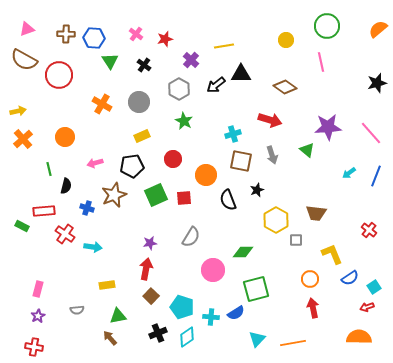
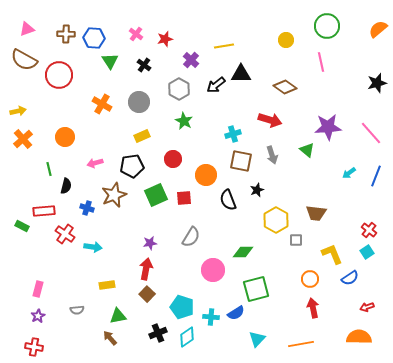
cyan square at (374, 287): moved 7 px left, 35 px up
brown square at (151, 296): moved 4 px left, 2 px up
orange line at (293, 343): moved 8 px right, 1 px down
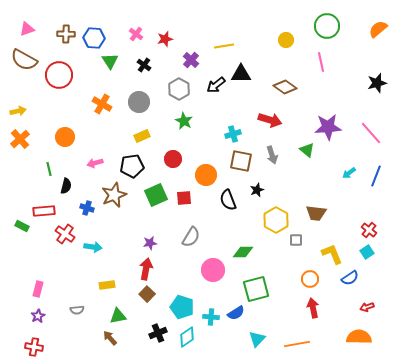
orange cross at (23, 139): moved 3 px left
orange line at (301, 344): moved 4 px left
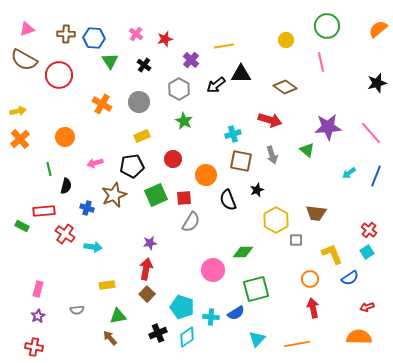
gray semicircle at (191, 237): moved 15 px up
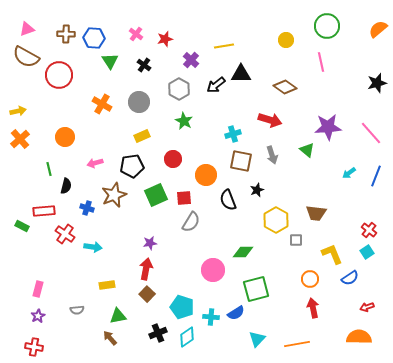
brown semicircle at (24, 60): moved 2 px right, 3 px up
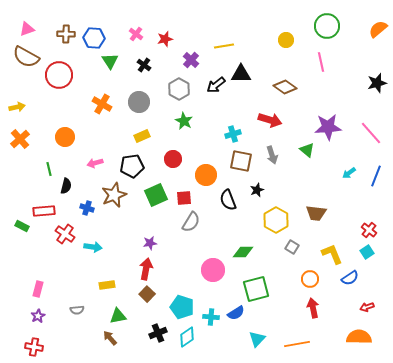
yellow arrow at (18, 111): moved 1 px left, 4 px up
gray square at (296, 240): moved 4 px left, 7 px down; rotated 32 degrees clockwise
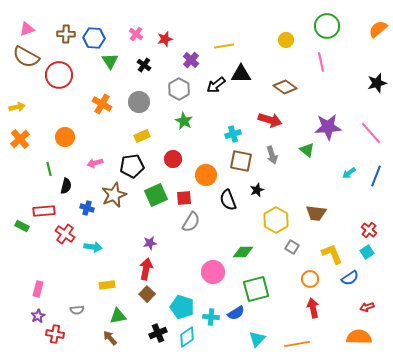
pink circle at (213, 270): moved 2 px down
red cross at (34, 347): moved 21 px right, 13 px up
